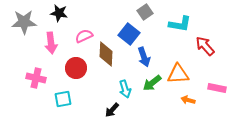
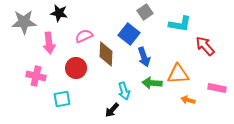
pink arrow: moved 2 px left
pink cross: moved 2 px up
green arrow: rotated 42 degrees clockwise
cyan arrow: moved 1 px left, 2 px down
cyan square: moved 1 px left
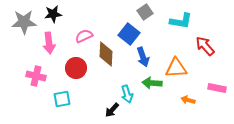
black star: moved 6 px left, 1 px down; rotated 18 degrees counterclockwise
cyan L-shape: moved 1 px right, 3 px up
blue arrow: moved 1 px left
orange triangle: moved 2 px left, 6 px up
cyan arrow: moved 3 px right, 3 px down
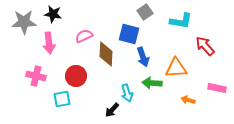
black star: rotated 18 degrees clockwise
blue square: rotated 25 degrees counterclockwise
red circle: moved 8 px down
cyan arrow: moved 1 px up
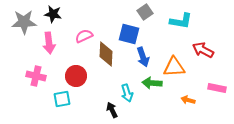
red arrow: moved 2 px left, 4 px down; rotated 20 degrees counterclockwise
orange triangle: moved 2 px left, 1 px up
black arrow: rotated 112 degrees clockwise
